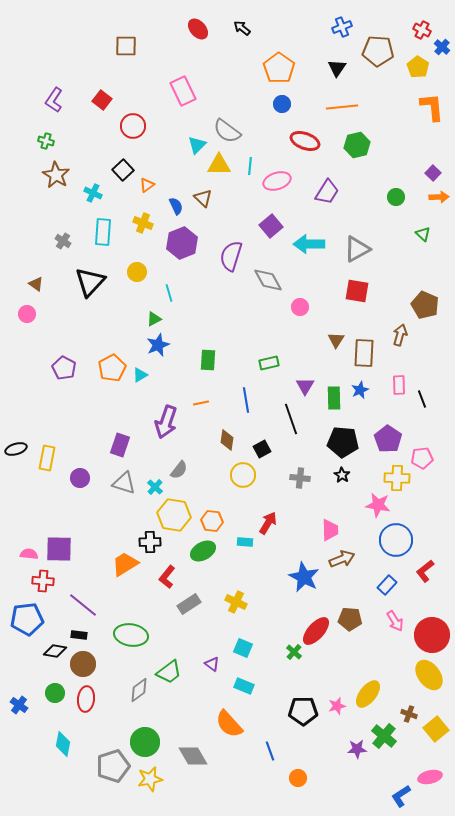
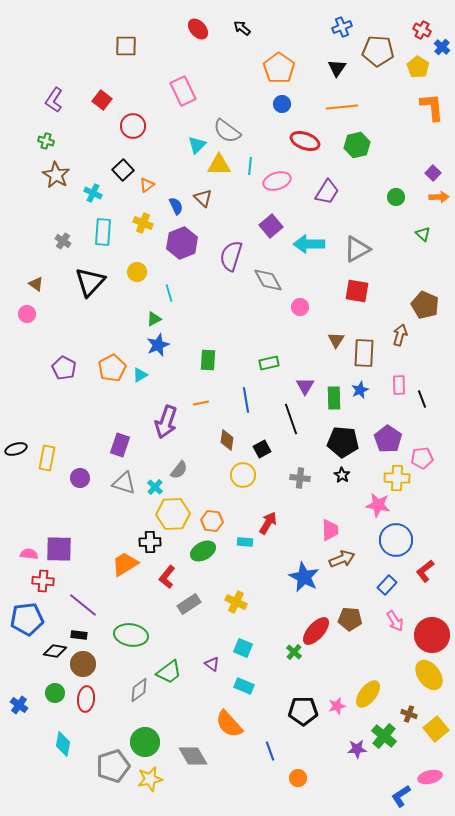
yellow hexagon at (174, 515): moved 1 px left, 1 px up; rotated 12 degrees counterclockwise
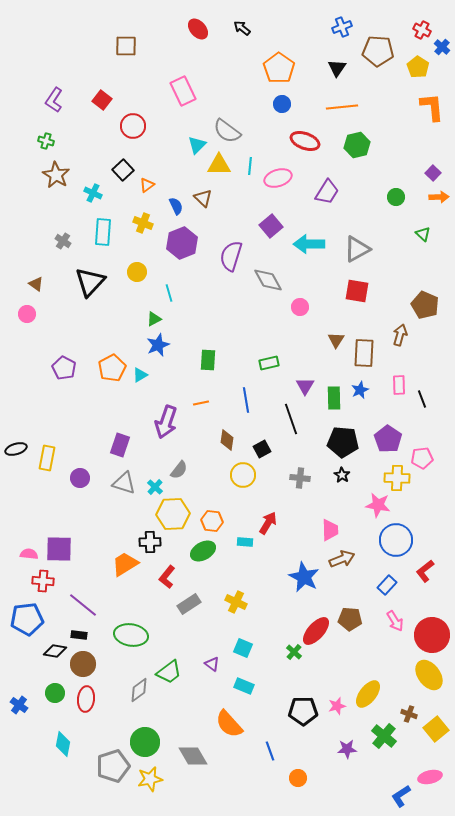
pink ellipse at (277, 181): moved 1 px right, 3 px up
purple star at (357, 749): moved 10 px left
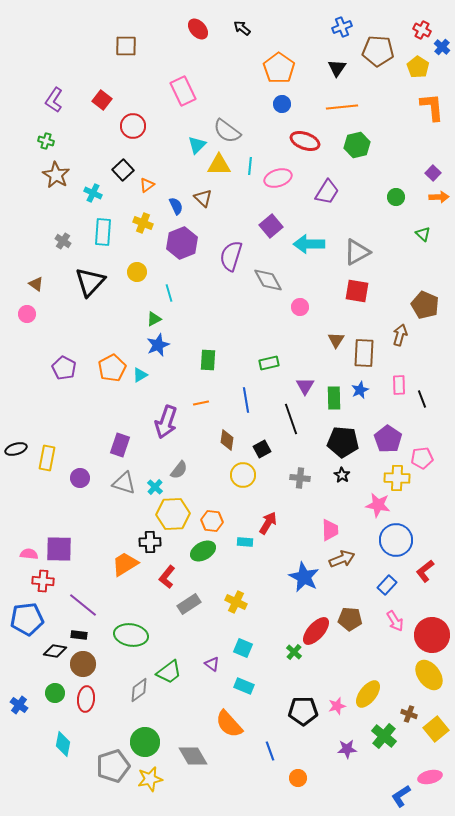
gray triangle at (357, 249): moved 3 px down
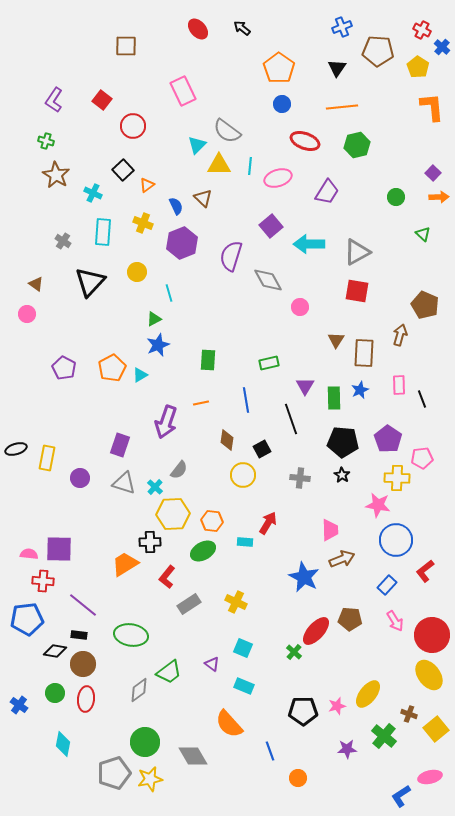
gray pentagon at (113, 766): moved 1 px right, 7 px down
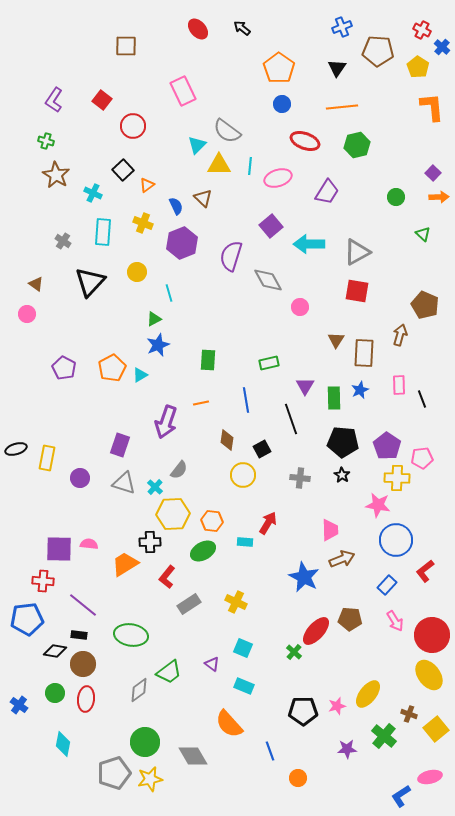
purple pentagon at (388, 439): moved 1 px left, 7 px down
pink semicircle at (29, 554): moved 60 px right, 10 px up
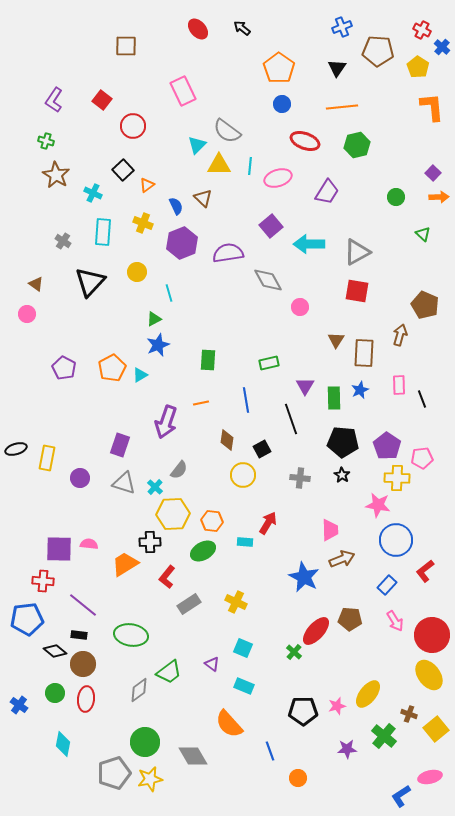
purple semicircle at (231, 256): moved 3 px left, 3 px up; rotated 64 degrees clockwise
black diamond at (55, 651): rotated 30 degrees clockwise
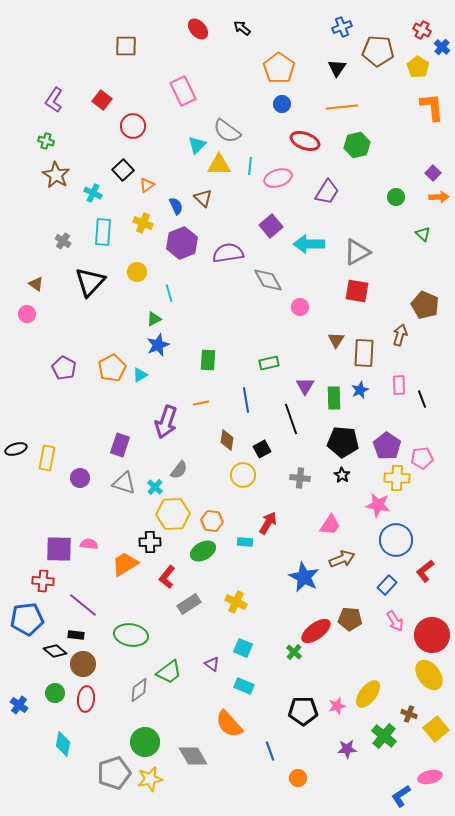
pink trapezoid at (330, 530): moved 5 px up; rotated 35 degrees clockwise
red ellipse at (316, 631): rotated 12 degrees clockwise
black rectangle at (79, 635): moved 3 px left
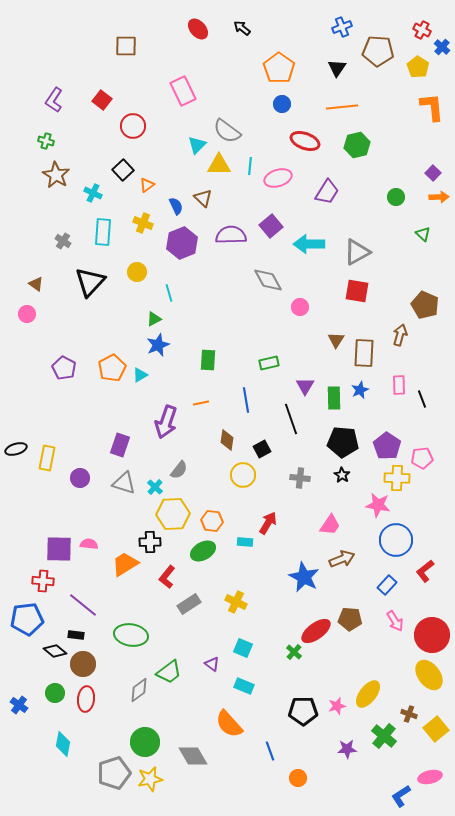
purple semicircle at (228, 253): moved 3 px right, 18 px up; rotated 8 degrees clockwise
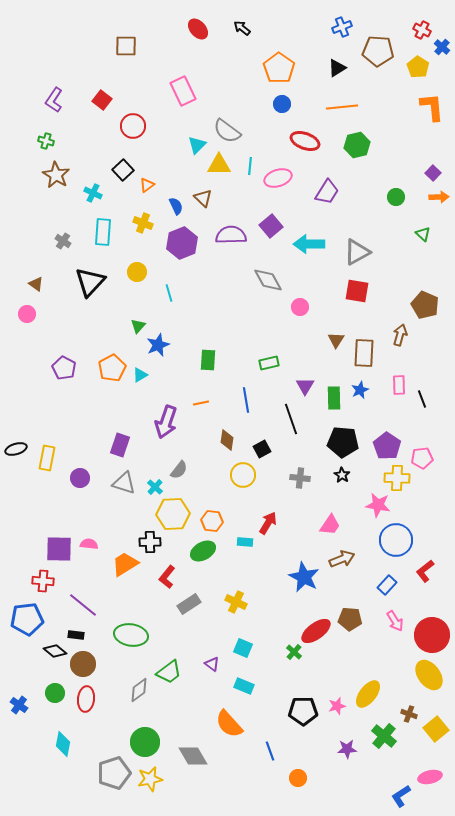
black triangle at (337, 68): rotated 24 degrees clockwise
green triangle at (154, 319): moved 16 px left, 7 px down; rotated 21 degrees counterclockwise
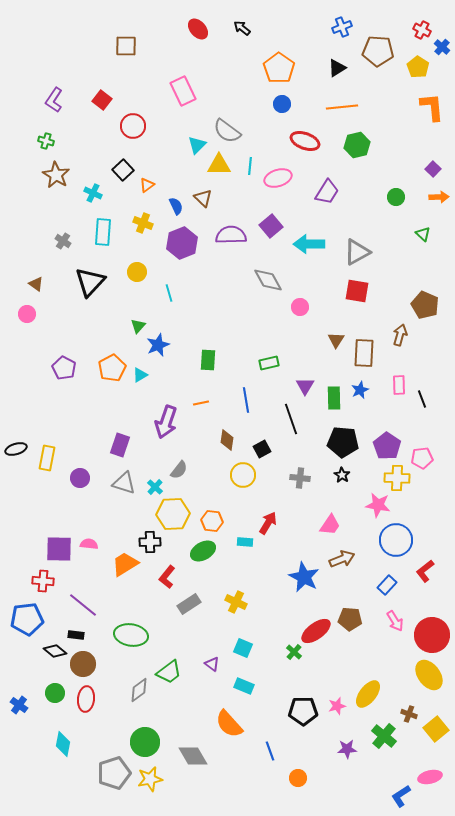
purple square at (433, 173): moved 4 px up
